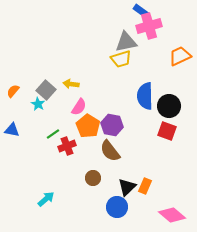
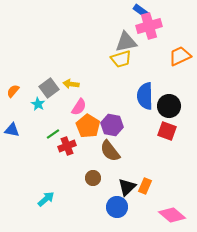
gray square: moved 3 px right, 2 px up; rotated 12 degrees clockwise
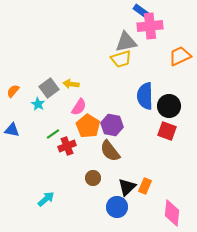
pink cross: moved 1 px right; rotated 10 degrees clockwise
pink diamond: moved 2 px up; rotated 56 degrees clockwise
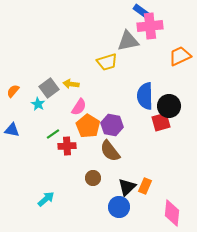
gray triangle: moved 2 px right, 1 px up
yellow trapezoid: moved 14 px left, 3 px down
red square: moved 6 px left, 9 px up; rotated 36 degrees counterclockwise
red cross: rotated 18 degrees clockwise
blue circle: moved 2 px right
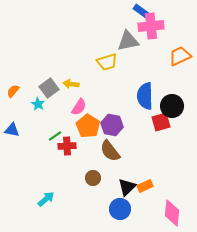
pink cross: moved 1 px right
black circle: moved 3 px right
green line: moved 2 px right, 2 px down
orange rectangle: rotated 42 degrees clockwise
blue circle: moved 1 px right, 2 px down
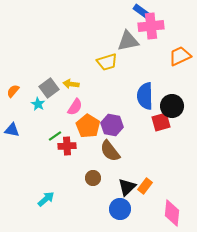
pink semicircle: moved 4 px left
orange rectangle: rotated 28 degrees counterclockwise
